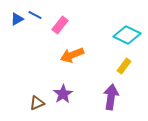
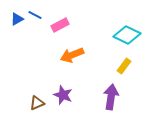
pink rectangle: rotated 24 degrees clockwise
purple star: moved 1 px down; rotated 18 degrees counterclockwise
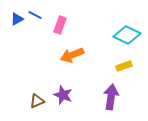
pink rectangle: rotated 42 degrees counterclockwise
yellow rectangle: rotated 35 degrees clockwise
brown triangle: moved 2 px up
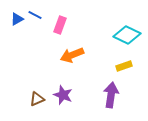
purple arrow: moved 2 px up
brown triangle: moved 2 px up
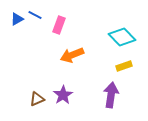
pink rectangle: moved 1 px left
cyan diamond: moved 5 px left, 2 px down; rotated 20 degrees clockwise
purple star: rotated 18 degrees clockwise
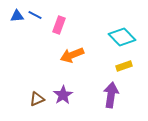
blue triangle: moved 3 px up; rotated 24 degrees clockwise
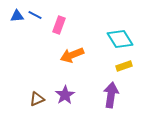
cyan diamond: moved 2 px left, 2 px down; rotated 12 degrees clockwise
purple star: moved 2 px right
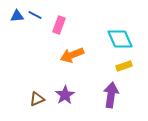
cyan diamond: rotated 8 degrees clockwise
